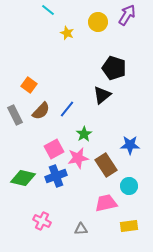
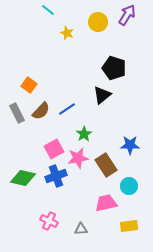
blue line: rotated 18 degrees clockwise
gray rectangle: moved 2 px right, 2 px up
pink cross: moved 7 px right
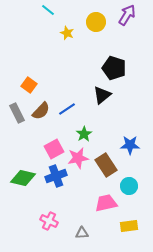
yellow circle: moved 2 px left
gray triangle: moved 1 px right, 4 px down
